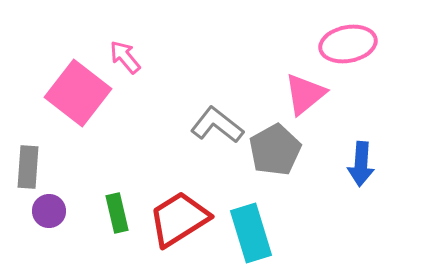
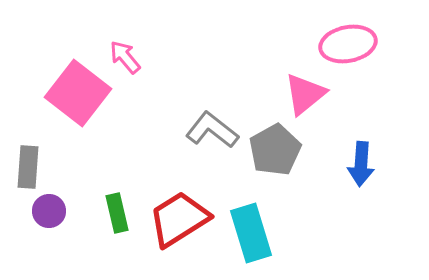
gray L-shape: moved 5 px left, 5 px down
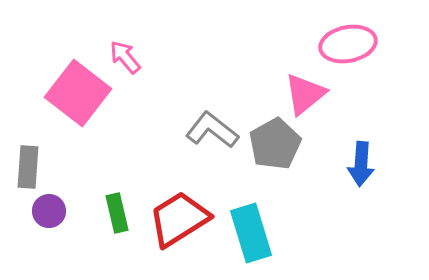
gray pentagon: moved 6 px up
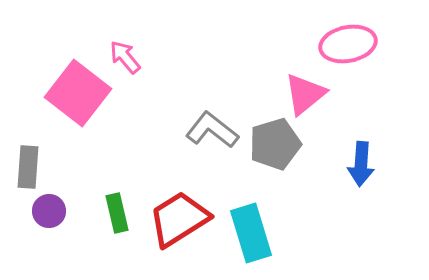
gray pentagon: rotated 12 degrees clockwise
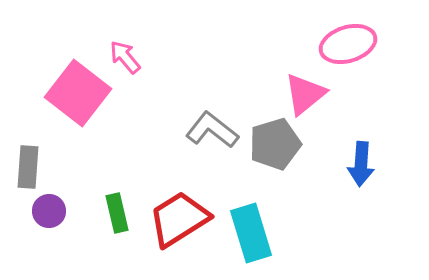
pink ellipse: rotated 6 degrees counterclockwise
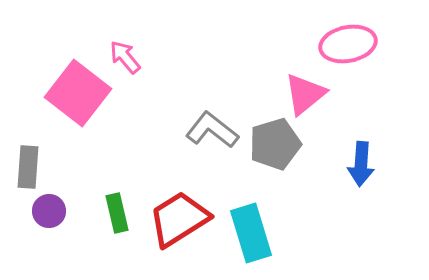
pink ellipse: rotated 6 degrees clockwise
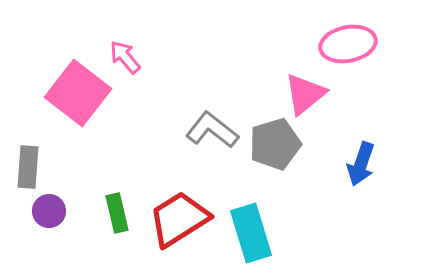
blue arrow: rotated 15 degrees clockwise
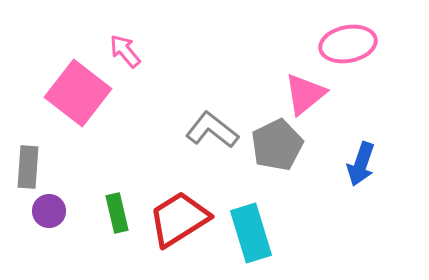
pink arrow: moved 6 px up
gray pentagon: moved 2 px right, 1 px down; rotated 9 degrees counterclockwise
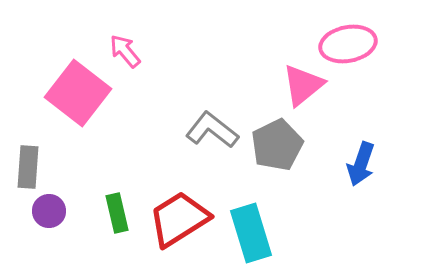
pink triangle: moved 2 px left, 9 px up
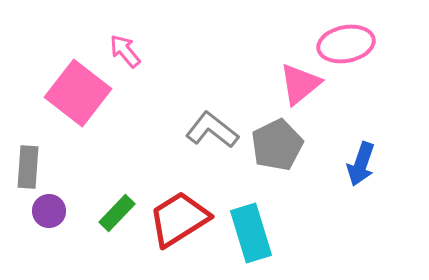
pink ellipse: moved 2 px left
pink triangle: moved 3 px left, 1 px up
green rectangle: rotated 57 degrees clockwise
